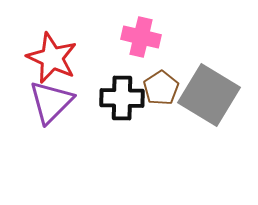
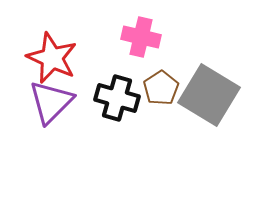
black cross: moved 5 px left; rotated 15 degrees clockwise
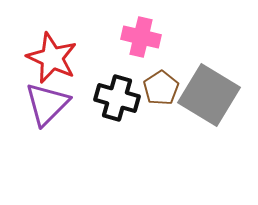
purple triangle: moved 4 px left, 2 px down
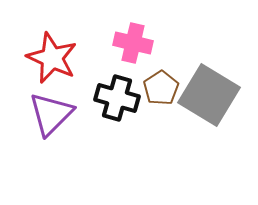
pink cross: moved 8 px left, 6 px down
purple triangle: moved 4 px right, 10 px down
